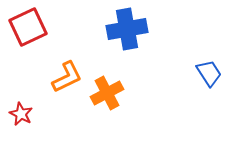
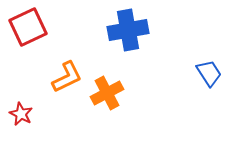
blue cross: moved 1 px right, 1 px down
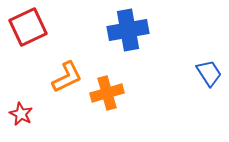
orange cross: rotated 12 degrees clockwise
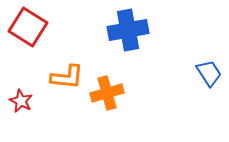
red square: rotated 33 degrees counterclockwise
orange L-shape: rotated 32 degrees clockwise
red star: moved 13 px up
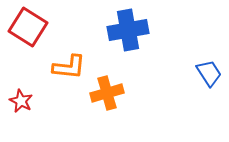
orange L-shape: moved 2 px right, 10 px up
